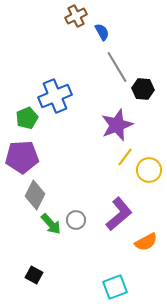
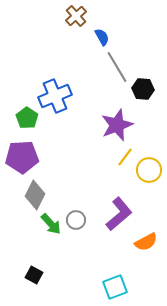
brown cross: rotated 15 degrees counterclockwise
blue semicircle: moved 5 px down
green pentagon: rotated 15 degrees counterclockwise
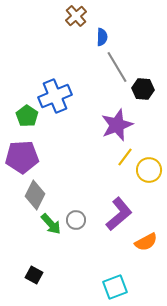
blue semicircle: rotated 30 degrees clockwise
green pentagon: moved 2 px up
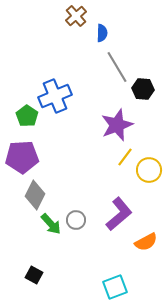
blue semicircle: moved 4 px up
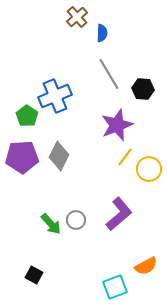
brown cross: moved 1 px right, 1 px down
gray line: moved 8 px left, 7 px down
yellow circle: moved 1 px up
gray diamond: moved 24 px right, 39 px up
orange semicircle: moved 24 px down
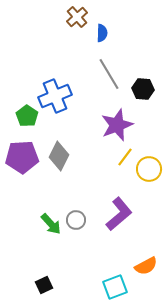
black square: moved 10 px right, 10 px down; rotated 36 degrees clockwise
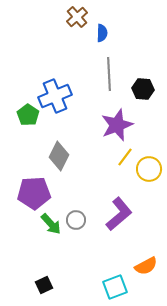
gray line: rotated 28 degrees clockwise
green pentagon: moved 1 px right, 1 px up
purple pentagon: moved 12 px right, 36 px down
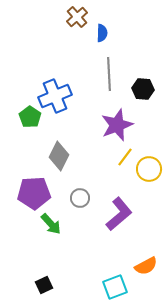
green pentagon: moved 2 px right, 2 px down
gray circle: moved 4 px right, 22 px up
